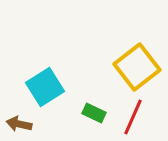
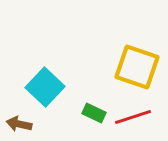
yellow square: rotated 33 degrees counterclockwise
cyan square: rotated 15 degrees counterclockwise
red line: rotated 48 degrees clockwise
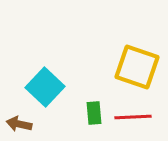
green rectangle: rotated 60 degrees clockwise
red line: rotated 15 degrees clockwise
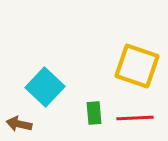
yellow square: moved 1 px up
red line: moved 2 px right, 1 px down
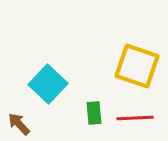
cyan square: moved 3 px right, 3 px up
brown arrow: rotated 35 degrees clockwise
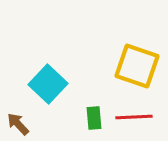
green rectangle: moved 5 px down
red line: moved 1 px left, 1 px up
brown arrow: moved 1 px left
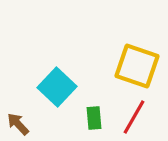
cyan square: moved 9 px right, 3 px down
red line: rotated 57 degrees counterclockwise
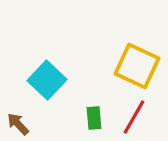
yellow square: rotated 6 degrees clockwise
cyan square: moved 10 px left, 7 px up
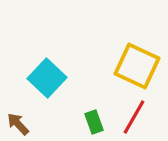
cyan square: moved 2 px up
green rectangle: moved 4 px down; rotated 15 degrees counterclockwise
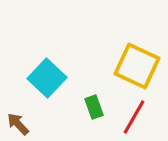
green rectangle: moved 15 px up
